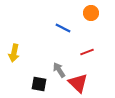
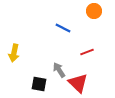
orange circle: moved 3 px right, 2 px up
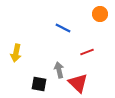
orange circle: moved 6 px right, 3 px down
yellow arrow: moved 2 px right
gray arrow: rotated 21 degrees clockwise
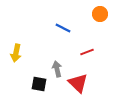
gray arrow: moved 2 px left, 1 px up
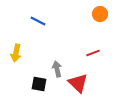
blue line: moved 25 px left, 7 px up
red line: moved 6 px right, 1 px down
